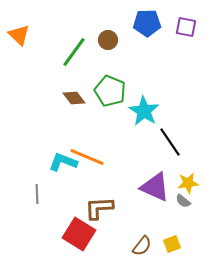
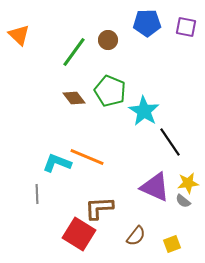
cyan L-shape: moved 6 px left, 1 px down
brown semicircle: moved 6 px left, 10 px up
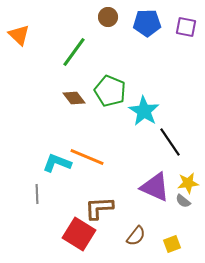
brown circle: moved 23 px up
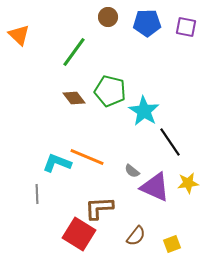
green pentagon: rotated 8 degrees counterclockwise
gray semicircle: moved 51 px left, 30 px up
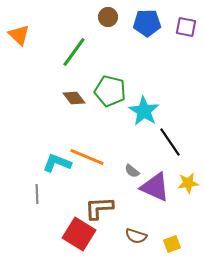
brown semicircle: rotated 70 degrees clockwise
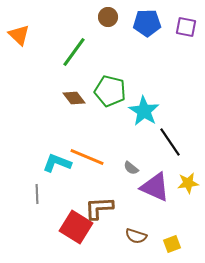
gray semicircle: moved 1 px left, 3 px up
red square: moved 3 px left, 7 px up
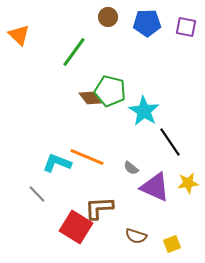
brown diamond: moved 16 px right
gray line: rotated 42 degrees counterclockwise
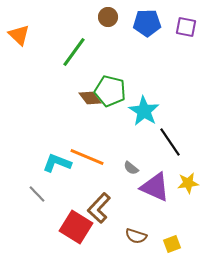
brown L-shape: rotated 44 degrees counterclockwise
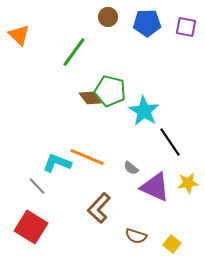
gray line: moved 8 px up
red square: moved 45 px left
yellow square: rotated 30 degrees counterclockwise
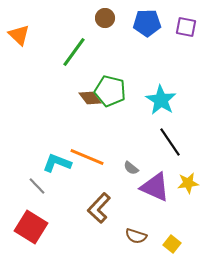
brown circle: moved 3 px left, 1 px down
cyan star: moved 17 px right, 11 px up
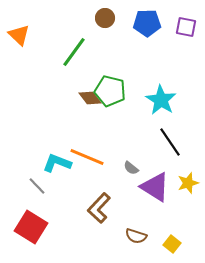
yellow star: rotated 10 degrees counterclockwise
purple triangle: rotated 8 degrees clockwise
